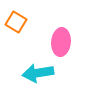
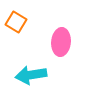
cyan arrow: moved 7 px left, 2 px down
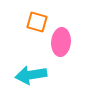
orange square: moved 21 px right; rotated 15 degrees counterclockwise
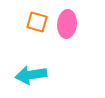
pink ellipse: moved 6 px right, 18 px up
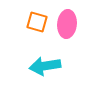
cyan arrow: moved 14 px right, 9 px up
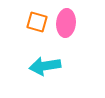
pink ellipse: moved 1 px left, 1 px up
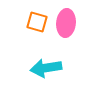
cyan arrow: moved 1 px right, 2 px down
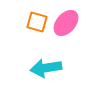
pink ellipse: rotated 36 degrees clockwise
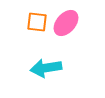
orange square: rotated 10 degrees counterclockwise
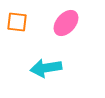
orange square: moved 20 px left
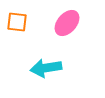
pink ellipse: moved 1 px right
